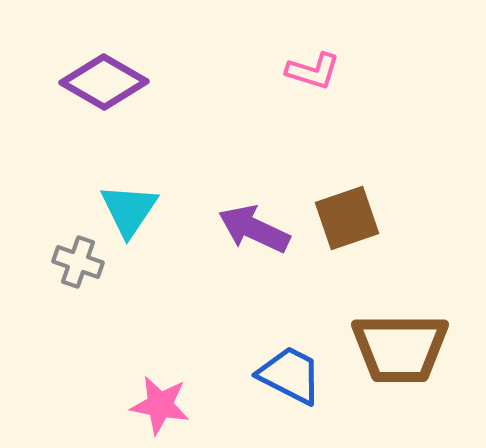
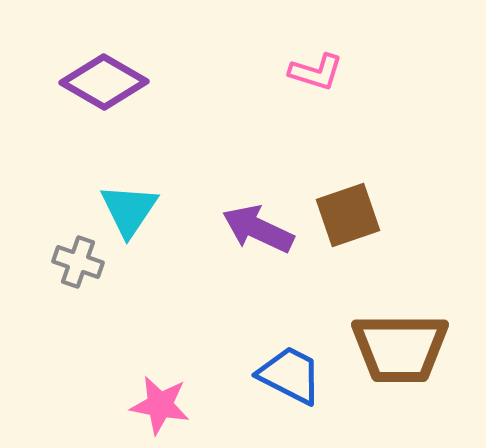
pink L-shape: moved 3 px right, 1 px down
brown square: moved 1 px right, 3 px up
purple arrow: moved 4 px right
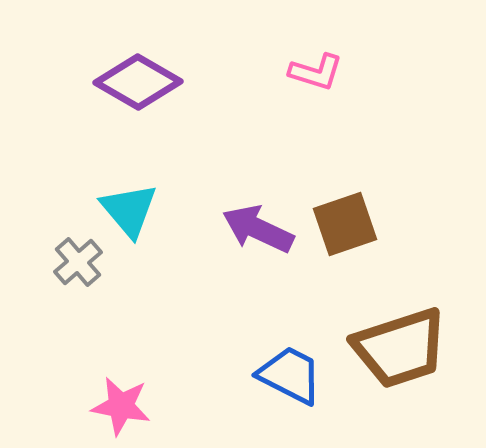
purple diamond: moved 34 px right
cyan triangle: rotated 14 degrees counterclockwise
brown square: moved 3 px left, 9 px down
gray cross: rotated 30 degrees clockwise
brown trapezoid: rotated 18 degrees counterclockwise
pink star: moved 39 px left, 1 px down
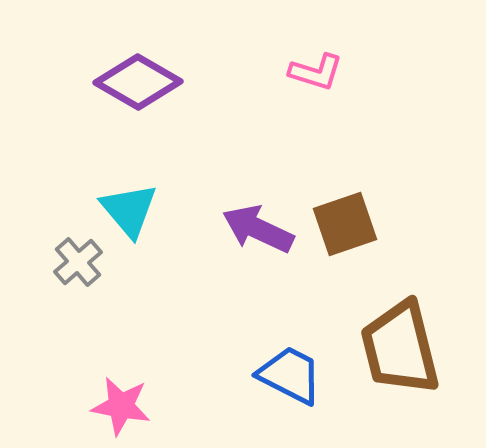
brown trapezoid: rotated 94 degrees clockwise
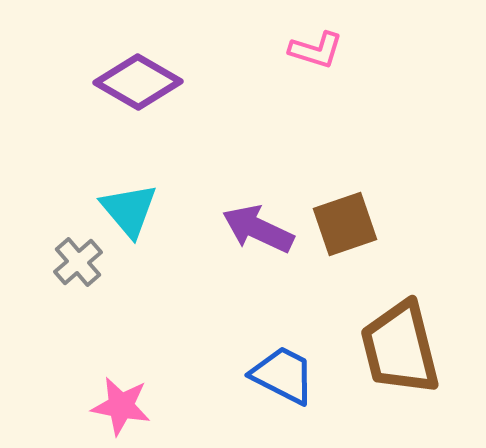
pink L-shape: moved 22 px up
blue trapezoid: moved 7 px left
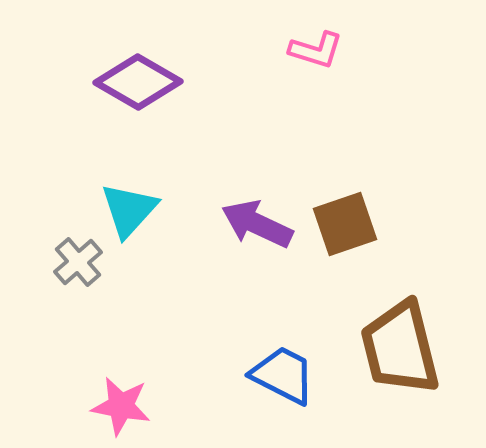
cyan triangle: rotated 22 degrees clockwise
purple arrow: moved 1 px left, 5 px up
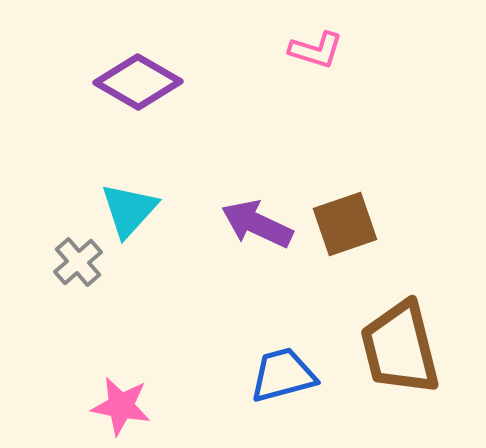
blue trapezoid: rotated 42 degrees counterclockwise
